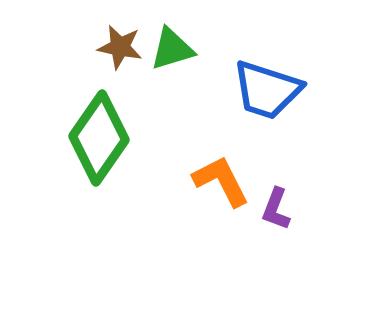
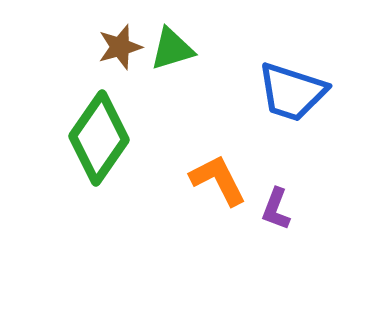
brown star: rotated 27 degrees counterclockwise
blue trapezoid: moved 25 px right, 2 px down
orange L-shape: moved 3 px left, 1 px up
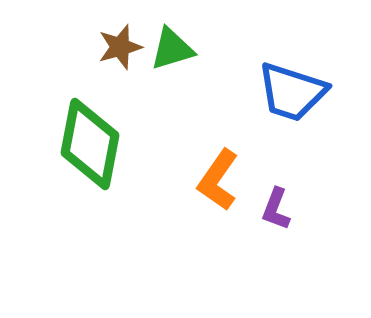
green diamond: moved 9 px left, 6 px down; rotated 24 degrees counterclockwise
orange L-shape: rotated 118 degrees counterclockwise
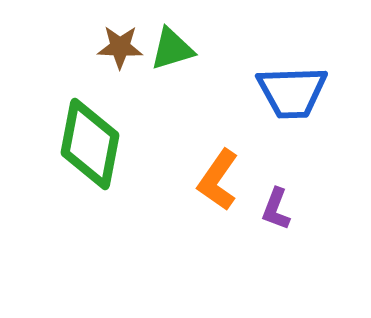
brown star: rotated 18 degrees clockwise
blue trapezoid: rotated 20 degrees counterclockwise
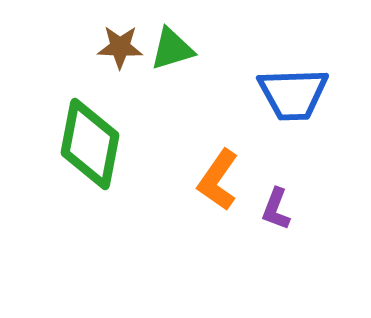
blue trapezoid: moved 1 px right, 2 px down
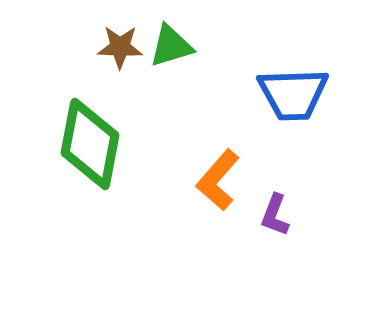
green triangle: moved 1 px left, 3 px up
orange L-shape: rotated 6 degrees clockwise
purple L-shape: moved 1 px left, 6 px down
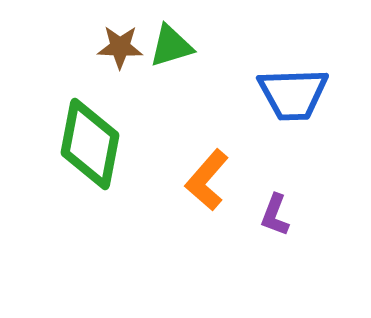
orange L-shape: moved 11 px left
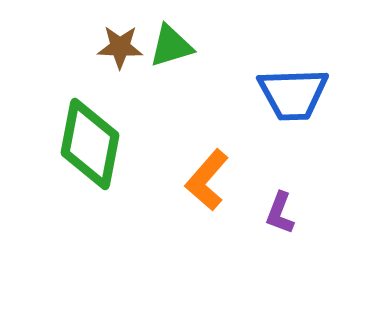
purple L-shape: moved 5 px right, 2 px up
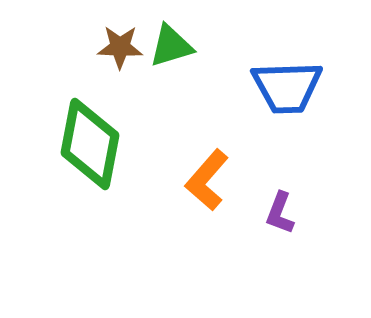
blue trapezoid: moved 6 px left, 7 px up
